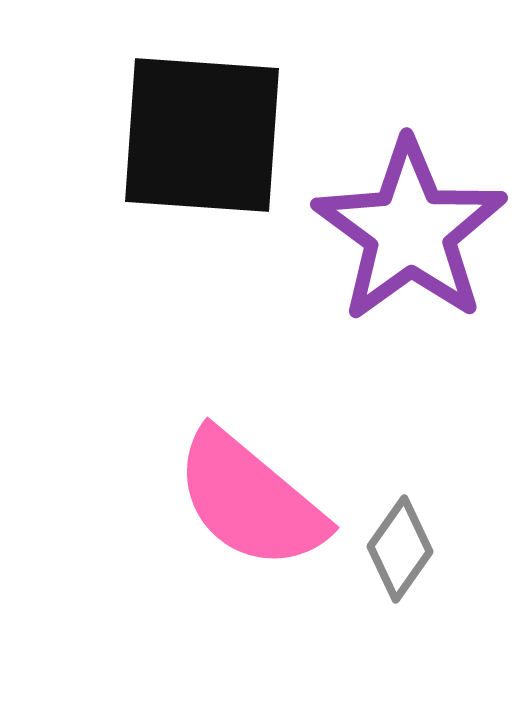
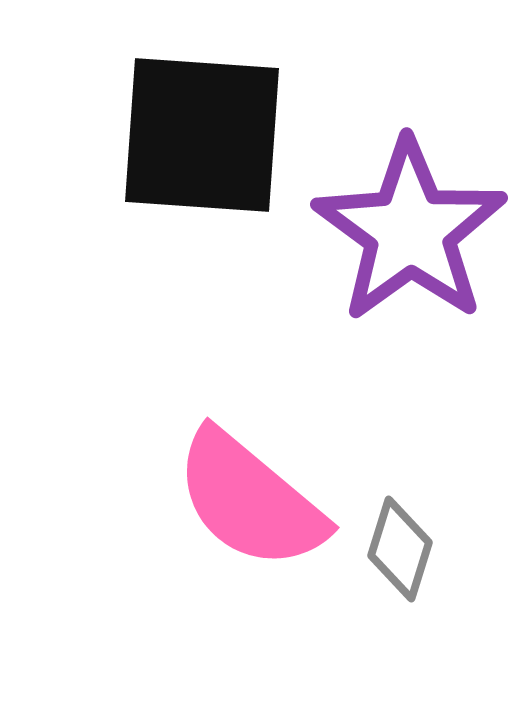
gray diamond: rotated 18 degrees counterclockwise
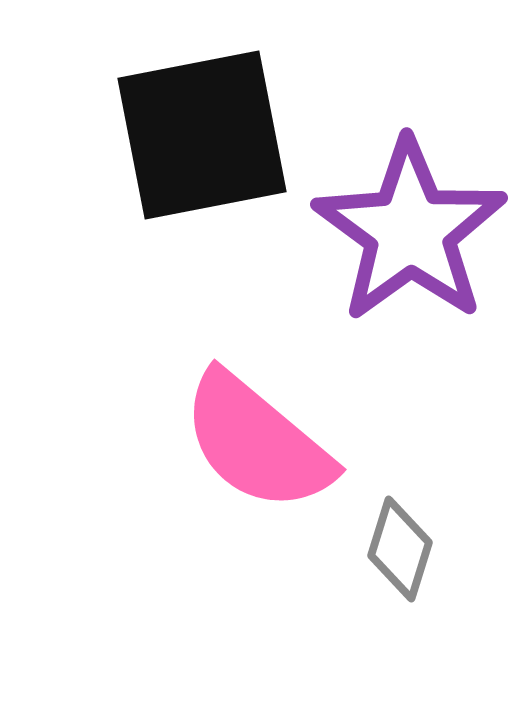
black square: rotated 15 degrees counterclockwise
pink semicircle: moved 7 px right, 58 px up
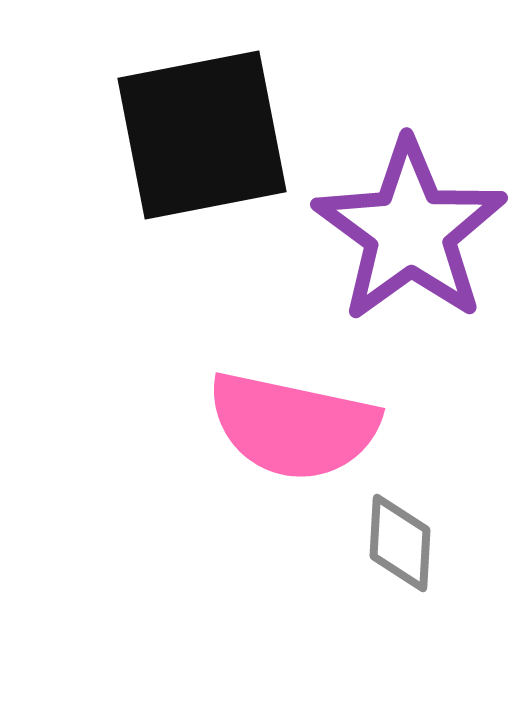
pink semicircle: moved 36 px right, 16 px up; rotated 28 degrees counterclockwise
gray diamond: moved 6 px up; rotated 14 degrees counterclockwise
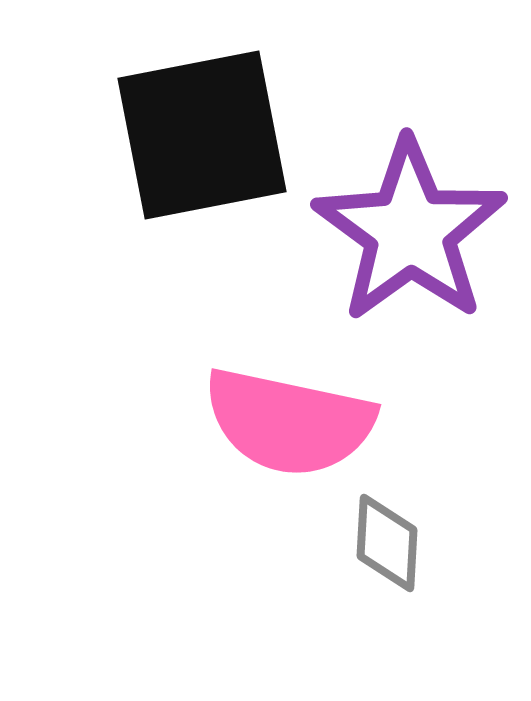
pink semicircle: moved 4 px left, 4 px up
gray diamond: moved 13 px left
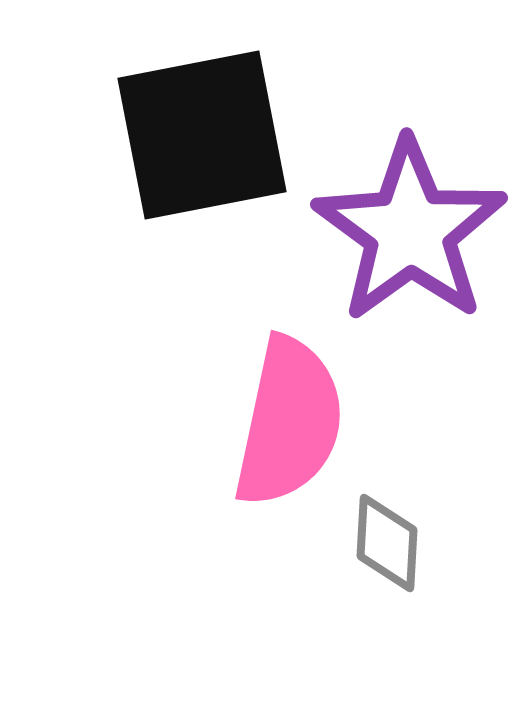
pink semicircle: rotated 90 degrees counterclockwise
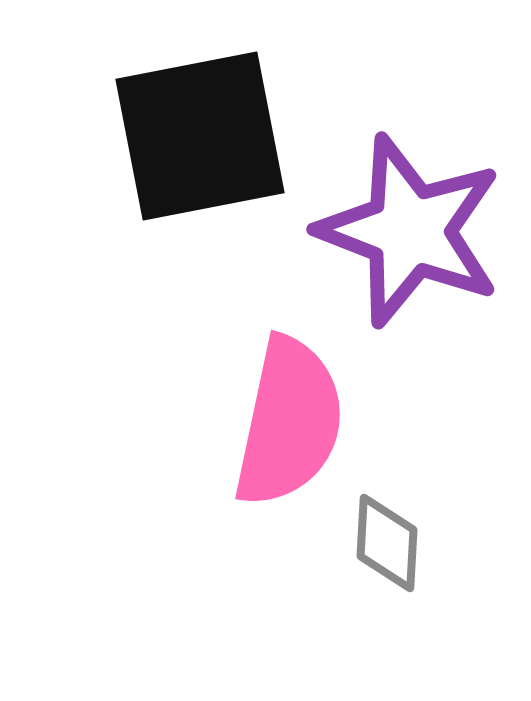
black square: moved 2 px left, 1 px down
purple star: rotated 15 degrees counterclockwise
